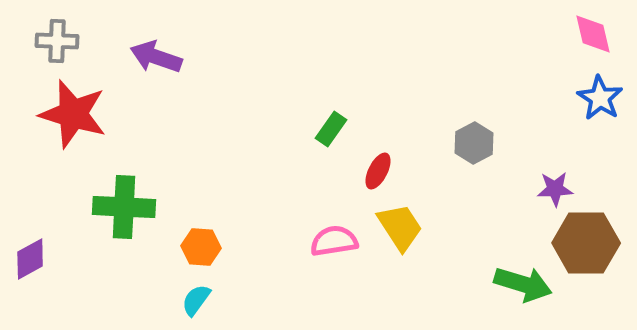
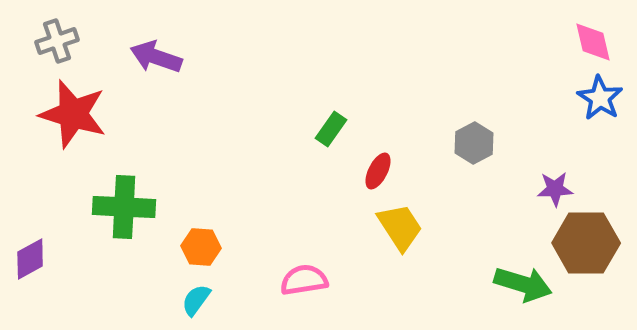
pink diamond: moved 8 px down
gray cross: rotated 21 degrees counterclockwise
pink semicircle: moved 30 px left, 39 px down
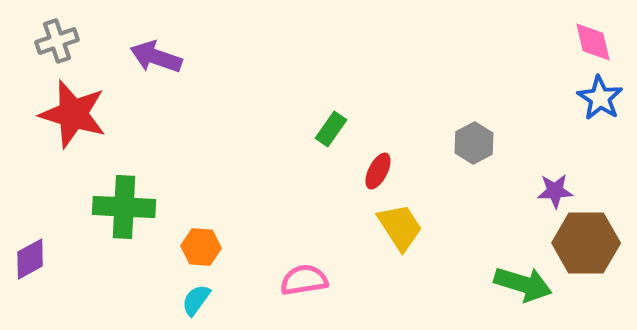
purple star: moved 2 px down
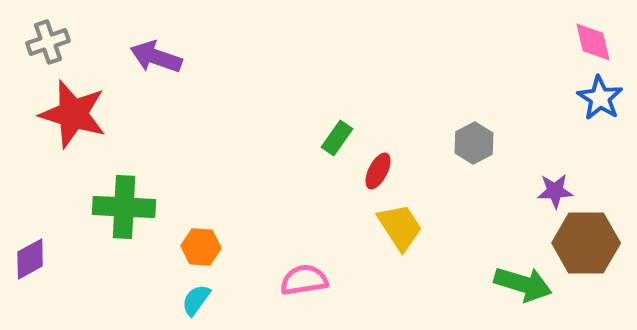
gray cross: moved 9 px left, 1 px down
green rectangle: moved 6 px right, 9 px down
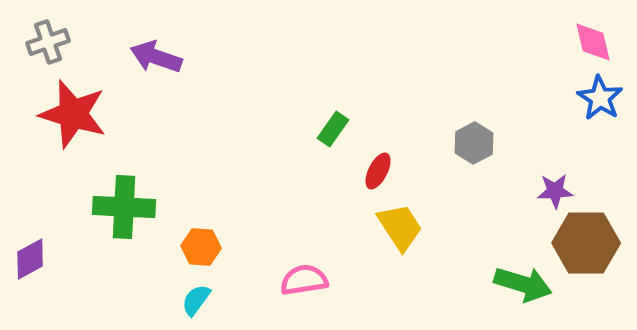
green rectangle: moved 4 px left, 9 px up
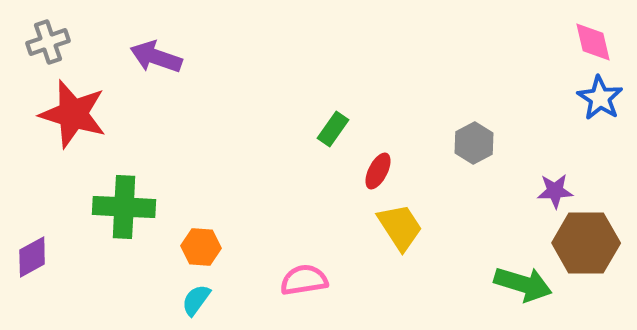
purple diamond: moved 2 px right, 2 px up
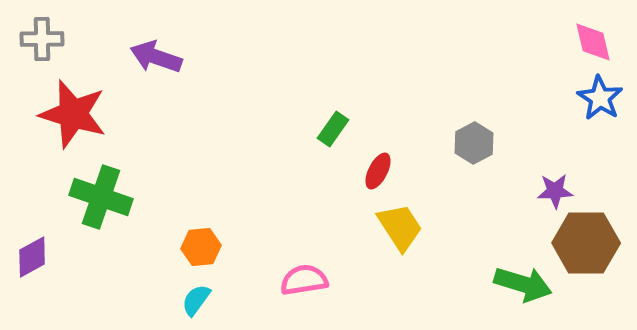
gray cross: moved 6 px left, 3 px up; rotated 18 degrees clockwise
green cross: moved 23 px left, 10 px up; rotated 16 degrees clockwise
orange hexagon: rotated 9 degrees counterclockwise
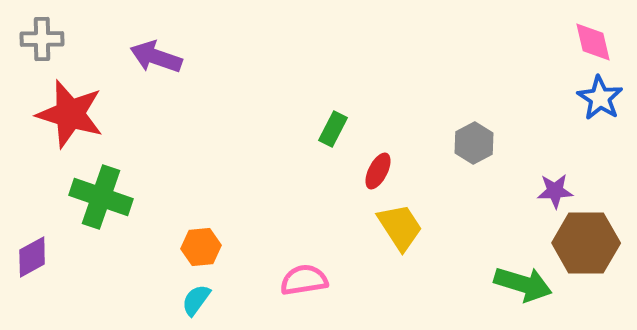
red star: moved 3 px left
green rectangle: rotated 8 degrees counterclockwise
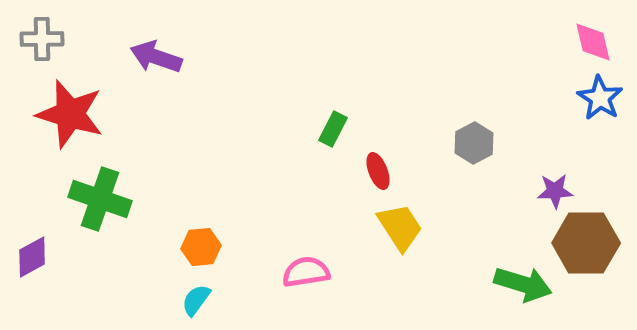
red ellipse: rotated 48 degrees counterclockwise
green cross: moved 1 px left, 2 px down
pink semicircle: moved 2 px right, 8 px up
